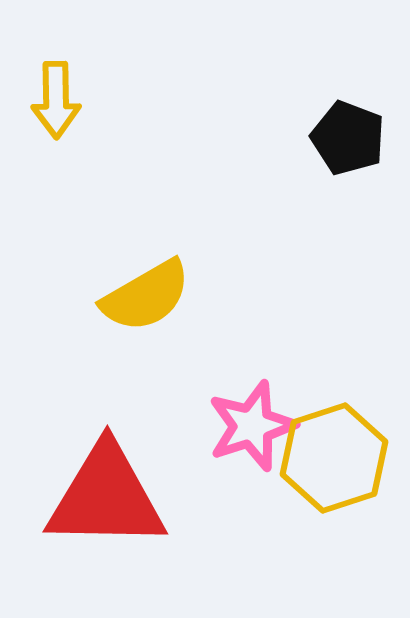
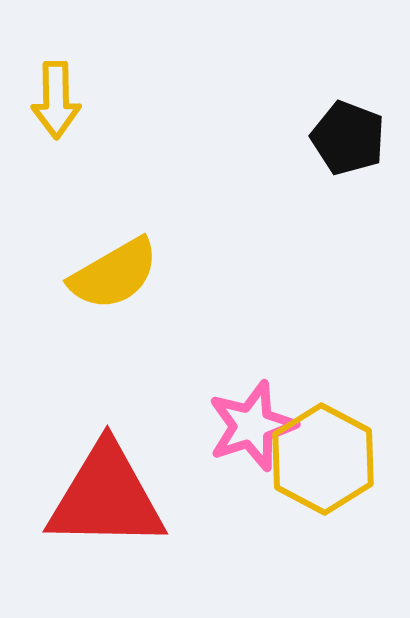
yellow semicircle: moved 32 px left, 22 px up
yellow hexagon: moved 11 px left, 1 px down; rotated 14 degrees counterclockwise
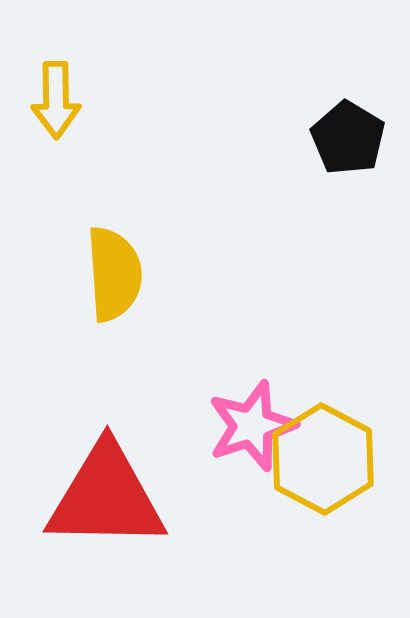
black pentagon: rotated 10 degrees clockwise
yellow semicircle: rotated 64 degrees counterclockwise
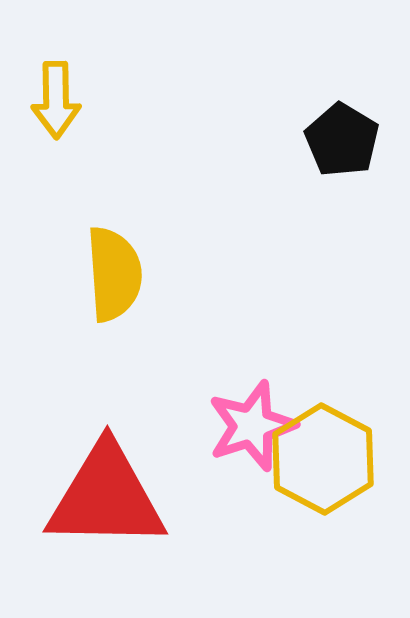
black pentagon: moved 6 px left, 2 px down
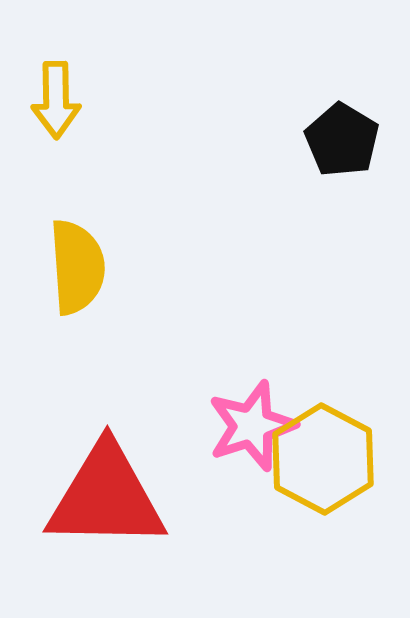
yellow semicircle: moved 37 px left, 7 px up
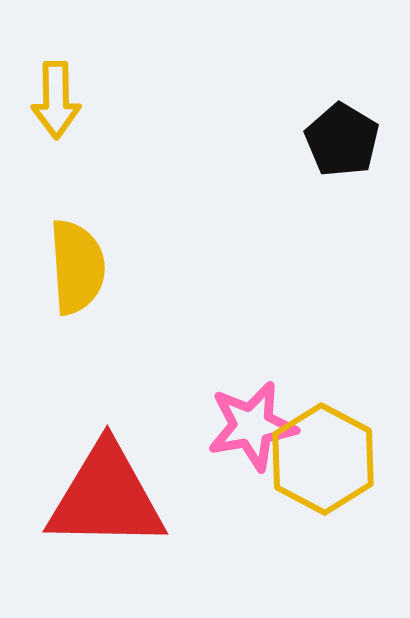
pink star: rotated 8 degrees clockwise
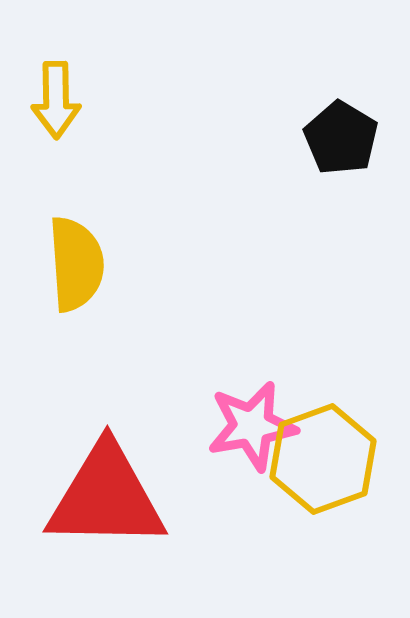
black pentagon: moved 1 px left, 2 px up
yellow semicircle: moved 1 px left, 3 px up
yellow hexagon: rotated 12 degrees clockwise
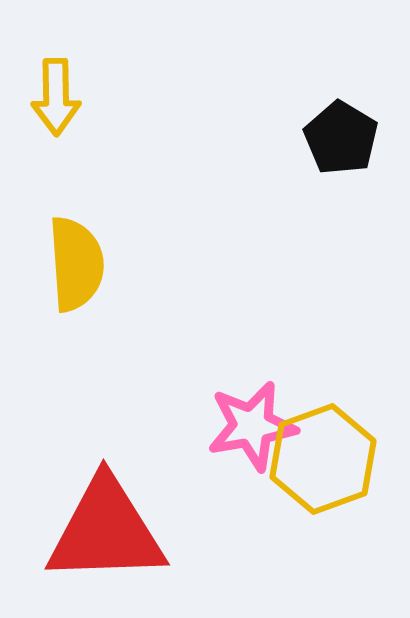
yellow arrow: moved 3 px up
red triangle: moved 34 px down; rotated 3 degrees counterclockwise
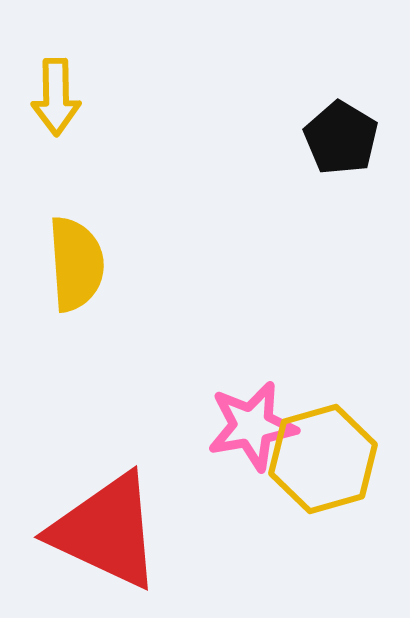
yellow hexagon: rotated 4 degrees clockwise
red triangle: rotated 27 degrees clockwise
